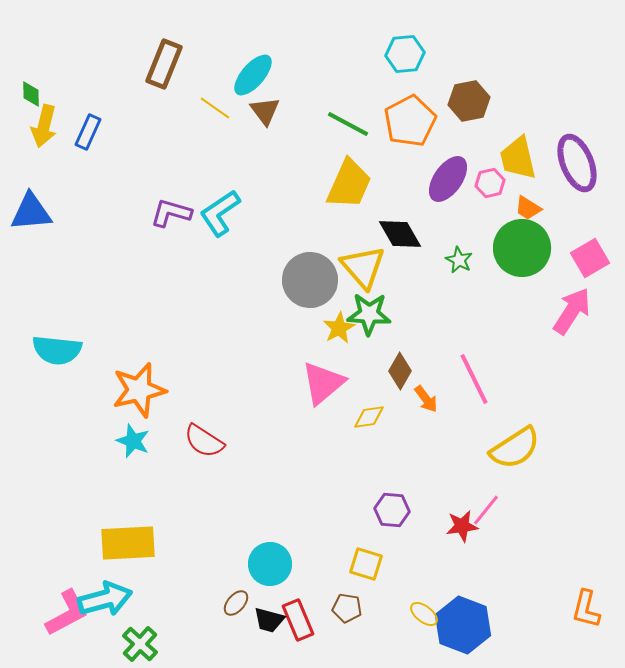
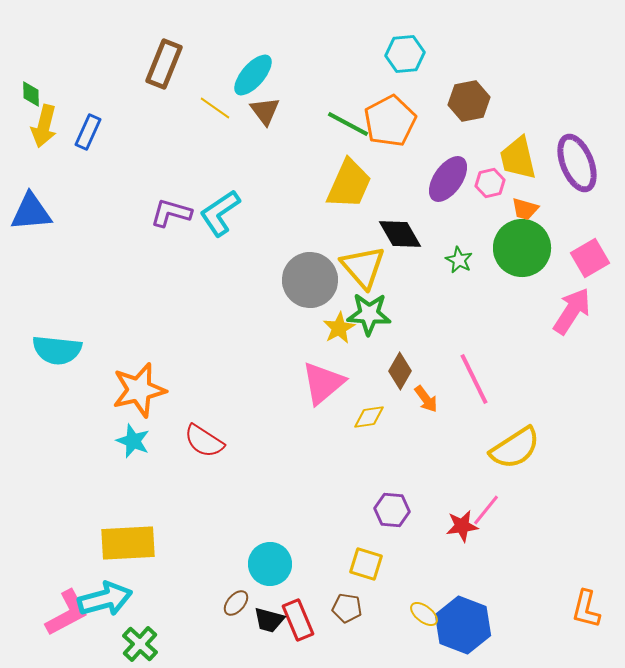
orange pentagon at (410, 121): moved 20 px left
orange trapezoid at (528, 208): moved 3 px left, 1 px down; rotated 16 degrees counterclockwise
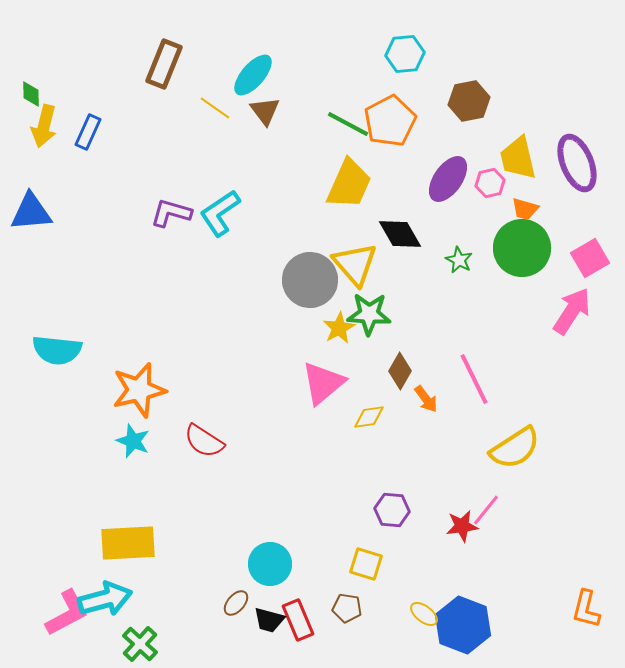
yellow triangle at (363, 267): moved 8 px left, 3 px up
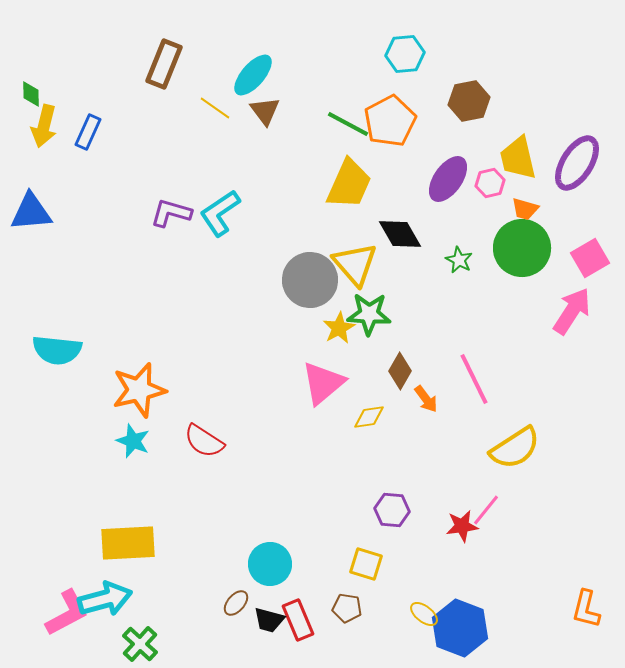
purple ellipse at (577, 163): rotated 54 degrees clockwise
blue hexagon at (463, 625): moved 3 px left, 3 px down
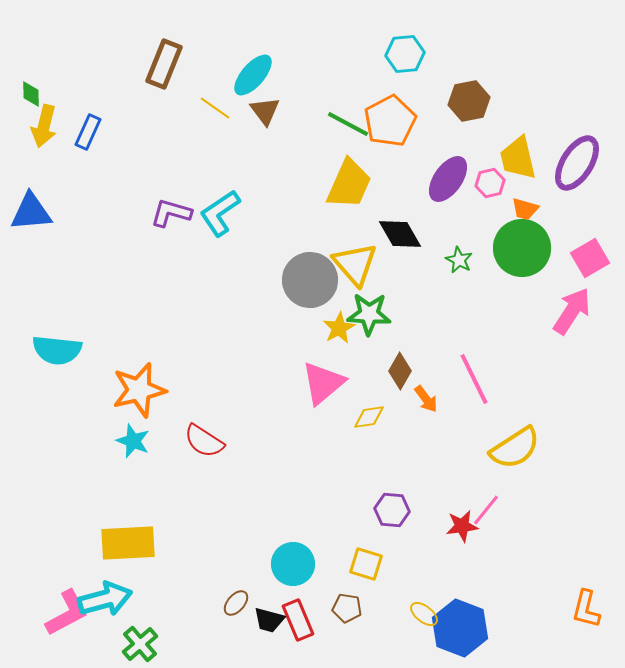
cyan circle at (270, 564): moved 23 px right
green cross at (140, 644): rotated 6 degrees clockwise
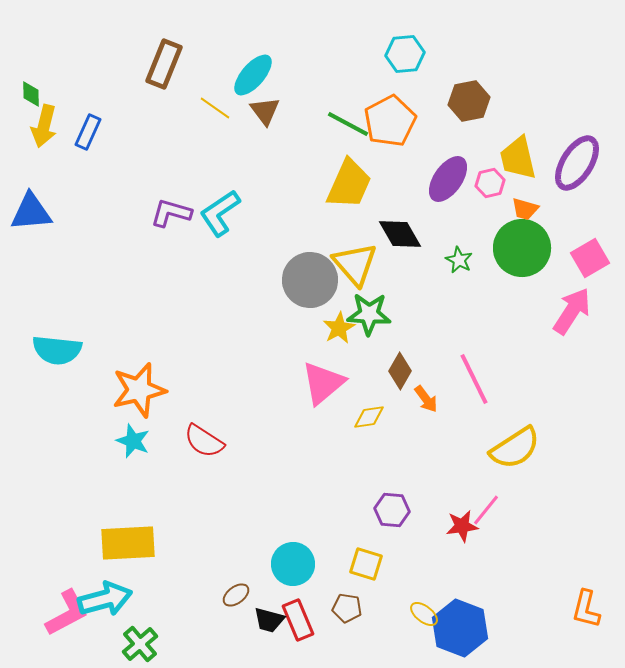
brown ellipse at (236, 603): moved 8 px up; rotated 12 degrees clockwise
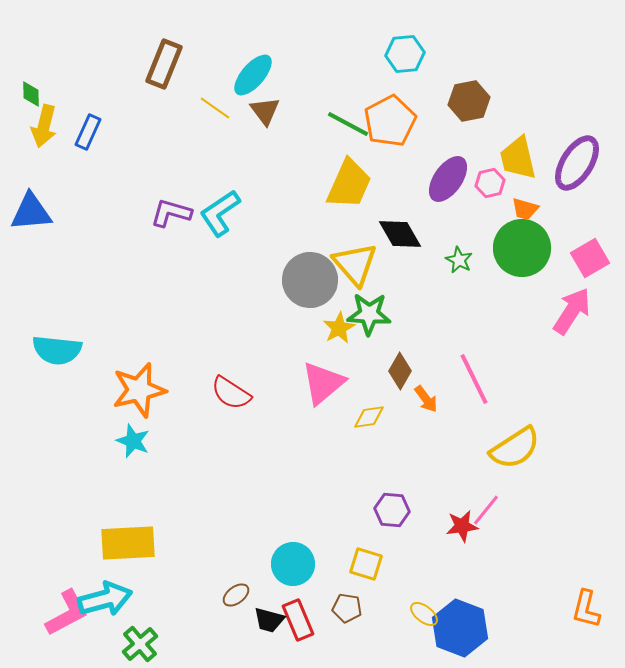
red semicircle at (204, 441): moved 27 px right, 48 px up
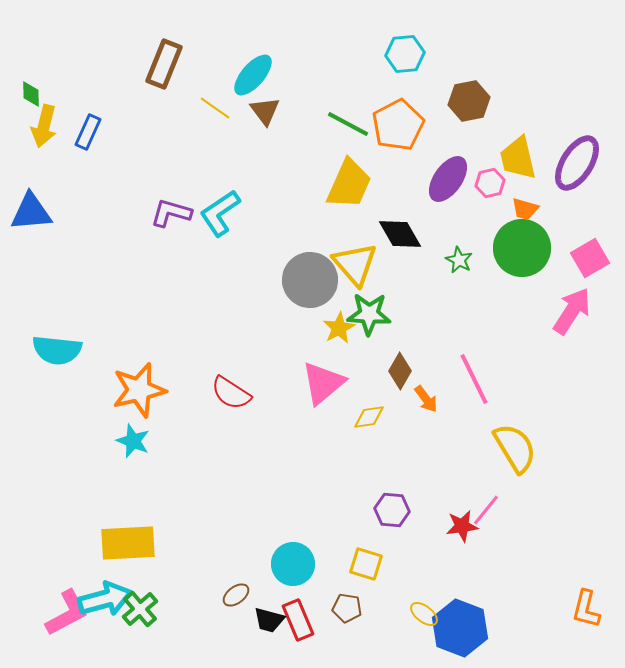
orange pentagon at (390, 121): moved 8 px right, 4 px down
yellow semicircle at (515, 448): rotated 88 degrees counterclockwise
green cross at (140, 644): moved 35 px up
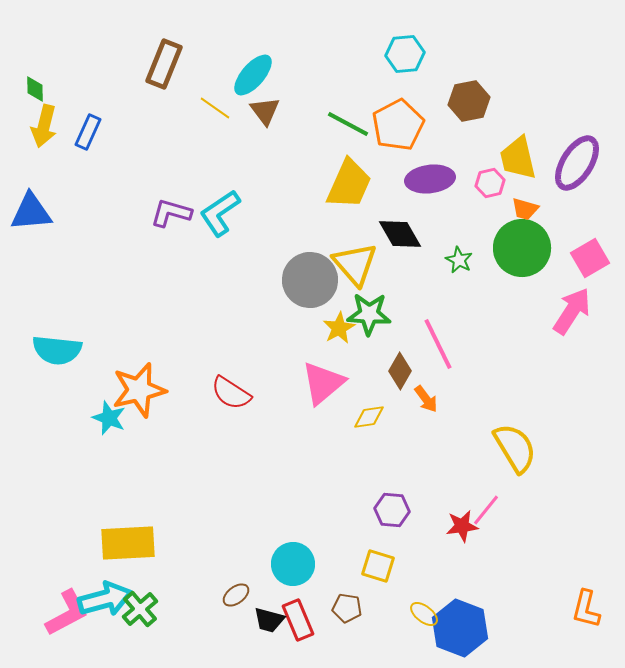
green diamond at (31, 94): moved 4 px right, 5 px up
purple ellipse at (448, 179): moved 18 px left; rotated 48 degrees clockwise
pink line at (474, 379): moved 36 px left, 35 px up
cyan star at (133, 441): moved 24 px left, 23 px up
yellow square at (366, 564): moved 12 px right, 2 px down
